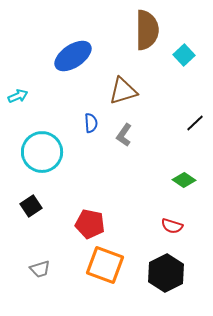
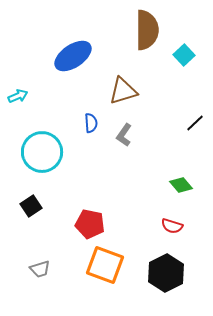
green diamond: moved 3 px left, 5 px down; rotated 15 degrees clockwise
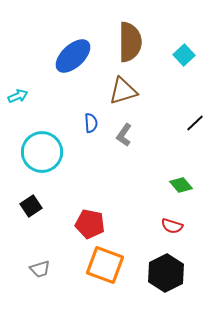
brown semicircle: moved 17 px left, 12 px down
blue ellipse: rotated 9 degrees counterclockwise
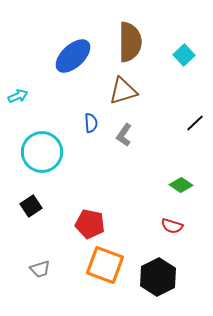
green diamond: rotated 15 degrees counterclockwise
black hexagon: moved 8 px left, 4 px down
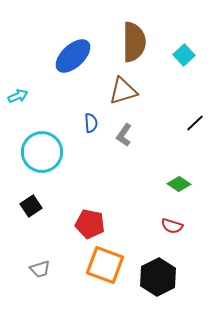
brown semicircle: moved 4 px right
green diamond: moved 2 px left, 1 px up
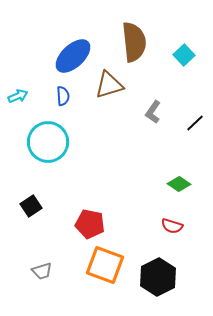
brown semicircle: rotated 6 degrees counterclockwise
brown triangle: moved 14 px left, 6 px up
blue semicircle: moved 28 px left, 27 px up
gray L-shape: moved 29 px right, 23 px up
cyan circle: moved 6 px right, 10 px up
gray trapezoid: moved 2 px right, 2 px down
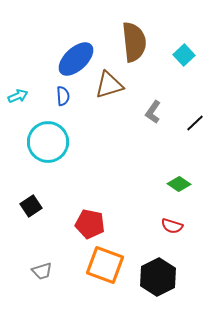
blue ellipse: moved 3 px right, 3 px down
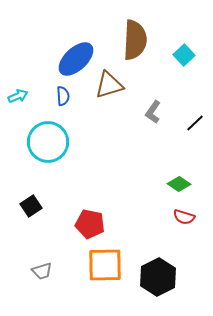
brown semicircle: moved 1 px right, 2 px up; rotated 9 degrees clockwise
red semicircle: moved 12 px right, 9 px up
orange square: rotated 21 degrees counterclockwise
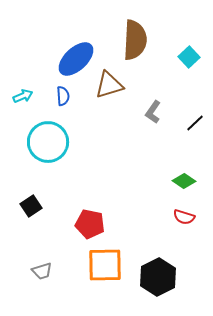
cyan square: moved 5 px right, 2 px down
cyan arrow: moved 5 px right
green diamond: moved 5 px right, 3 px up
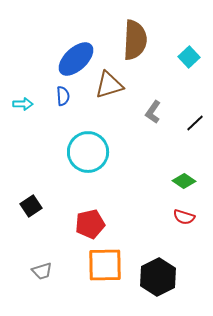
cyan arrow: moved 8 px down; rotated 24 degrees clockwise
cyan circle: moved 40 px right, 10 px down
red pentagon: rotated 24 degrees counterclockwise
